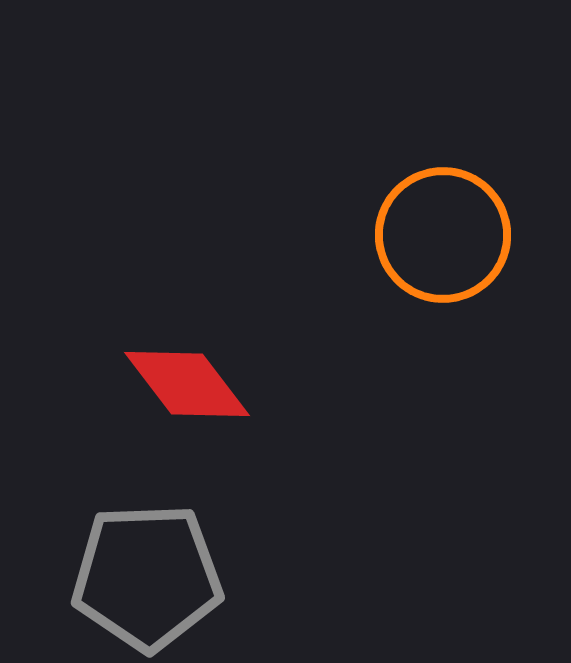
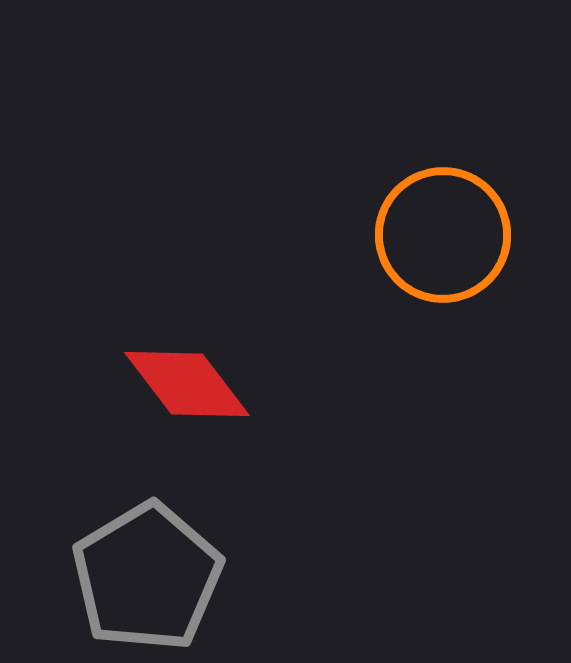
gray pentagon: rotated 29 degrees counterclockwise
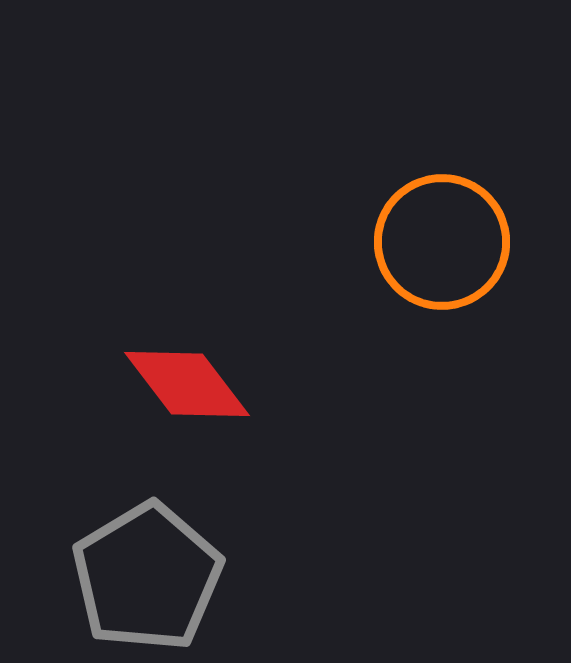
orange circle: moved 1 px left, 7 px down
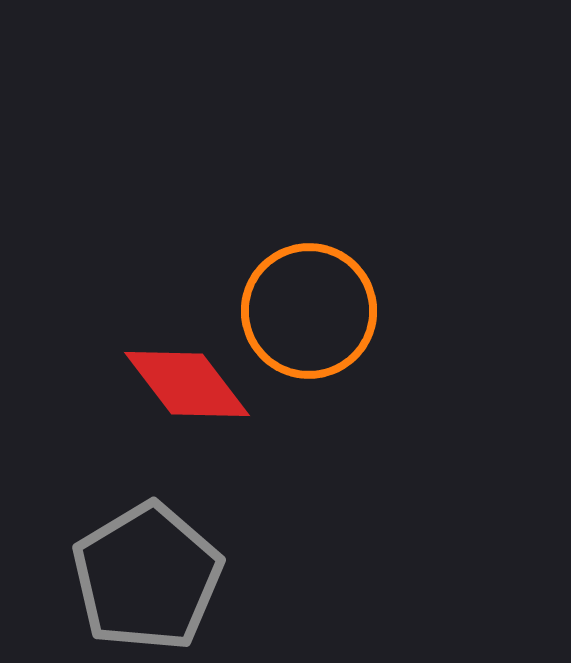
orange circle: moved 133 px left, 69 px down
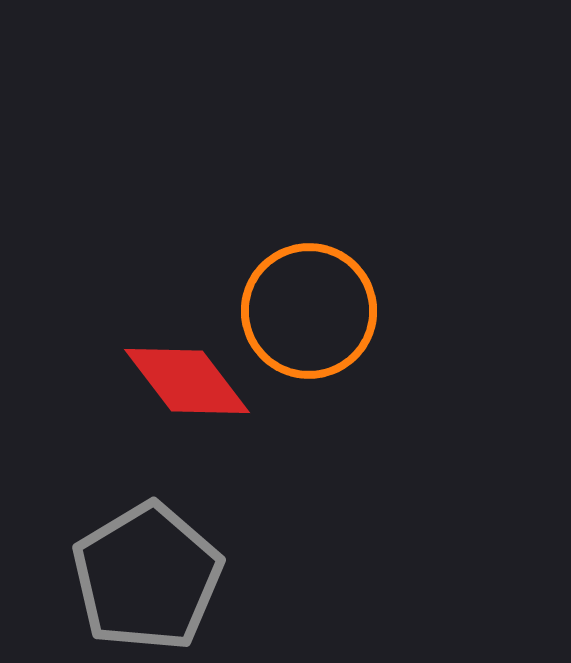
red diamond: moved 3 px up
